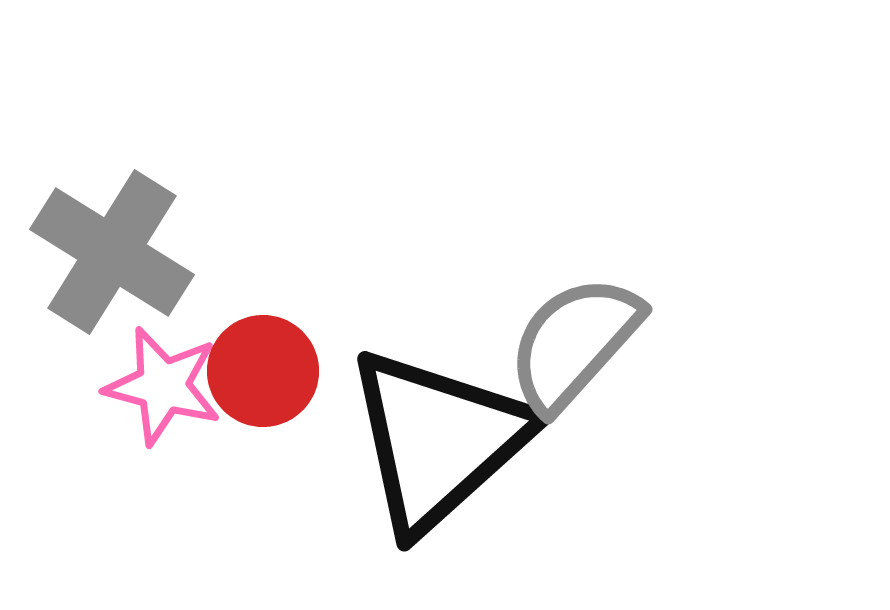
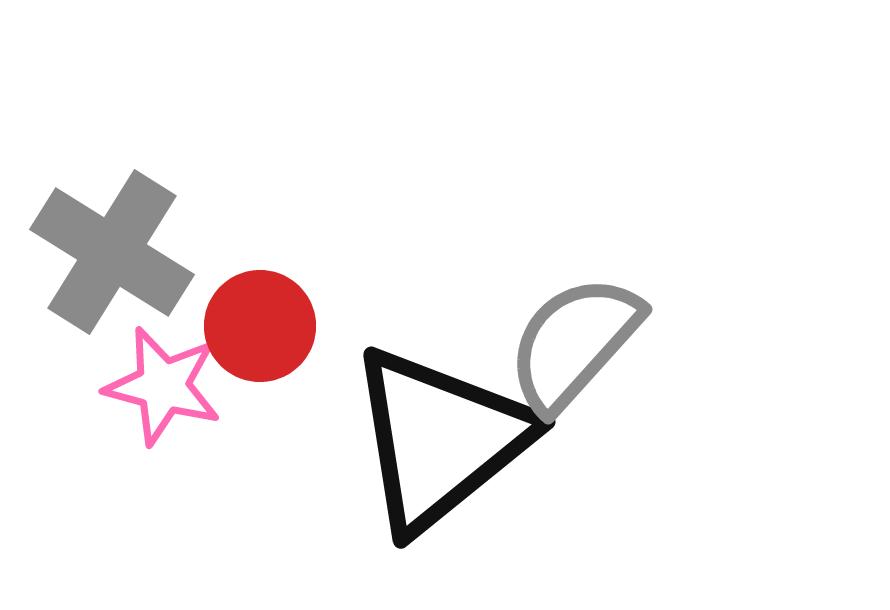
red circle: moved 3 px left, 45 px up
black triangle: moved 2 px right, 1 px up; rotated 3 degrees clockwise
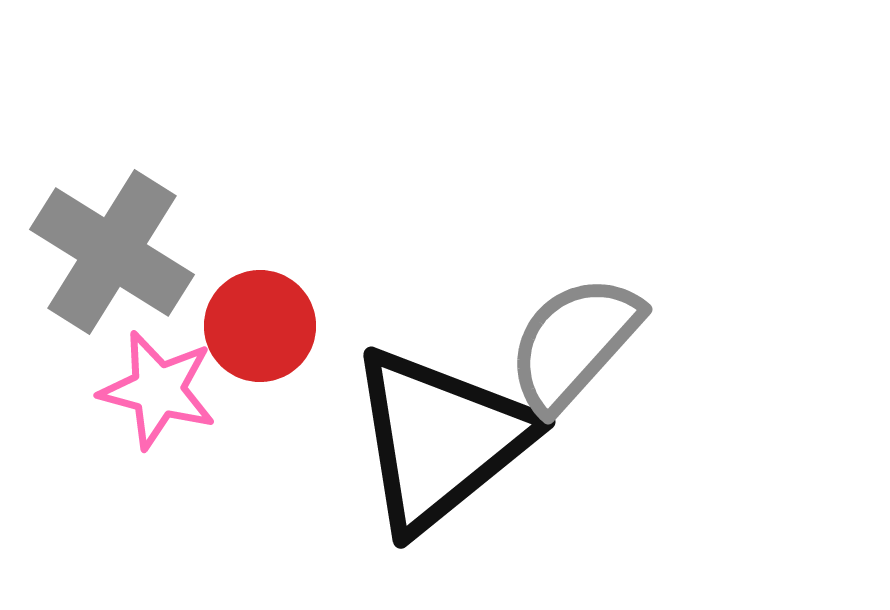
pink star: moved 5 px left, 4 px down
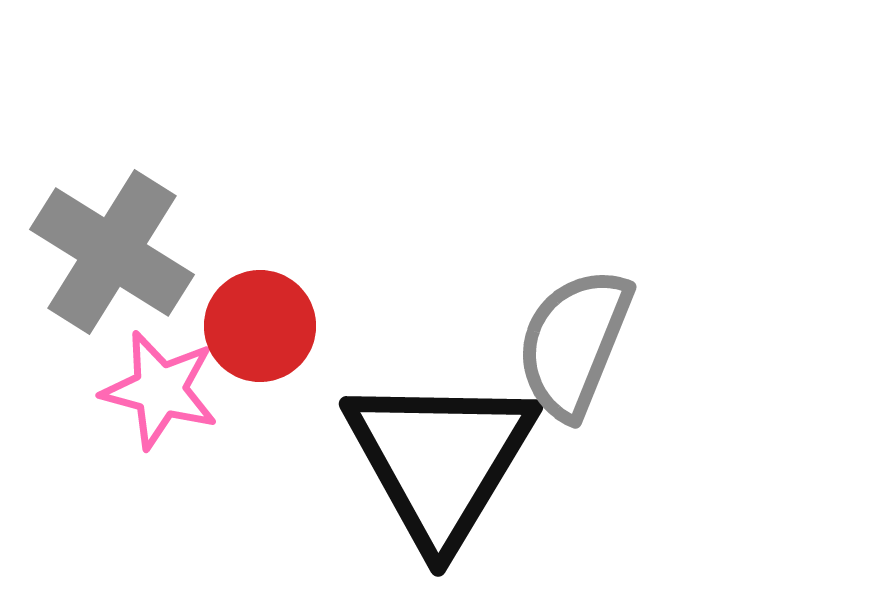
gray semicircle: rotated 20 degrees counterclockwise
pink star: moved 2 px right
black triangle: moved 21 px down; rotated 20 degrees counterclockwise
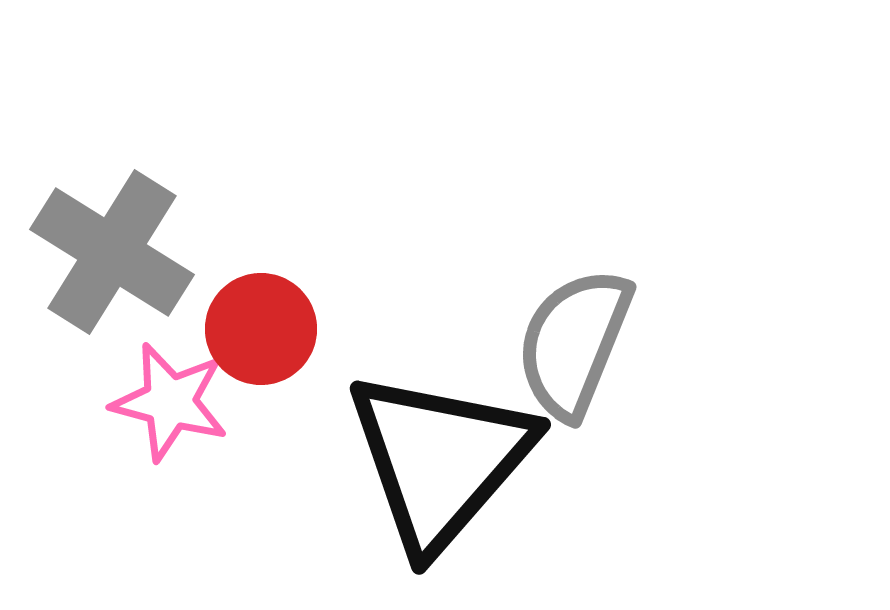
red circle: moved 1 px right, 3 px down
pink star: moved 10 px right, 12 px down
black triangle: rotated 10 degrees clockwise
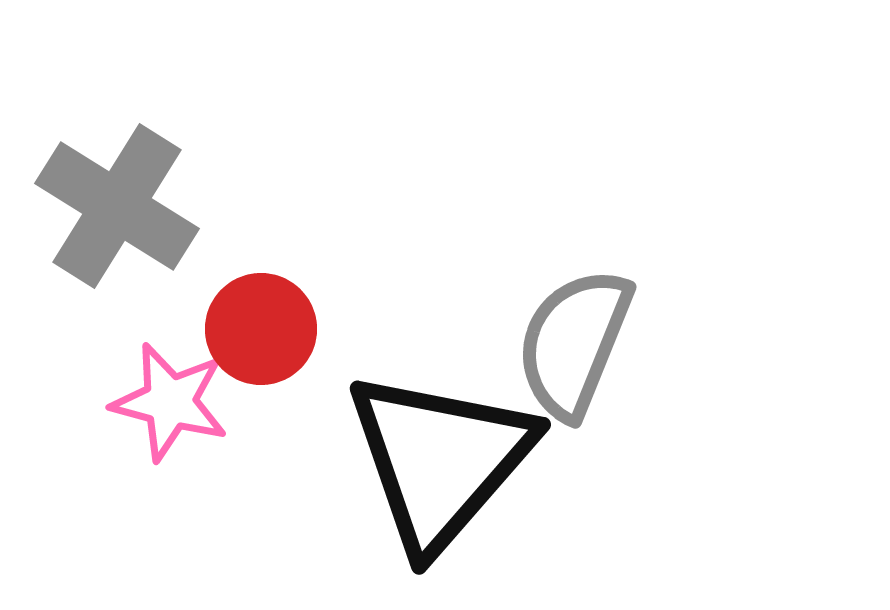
gray cross: moved 5 px right, 46 px up
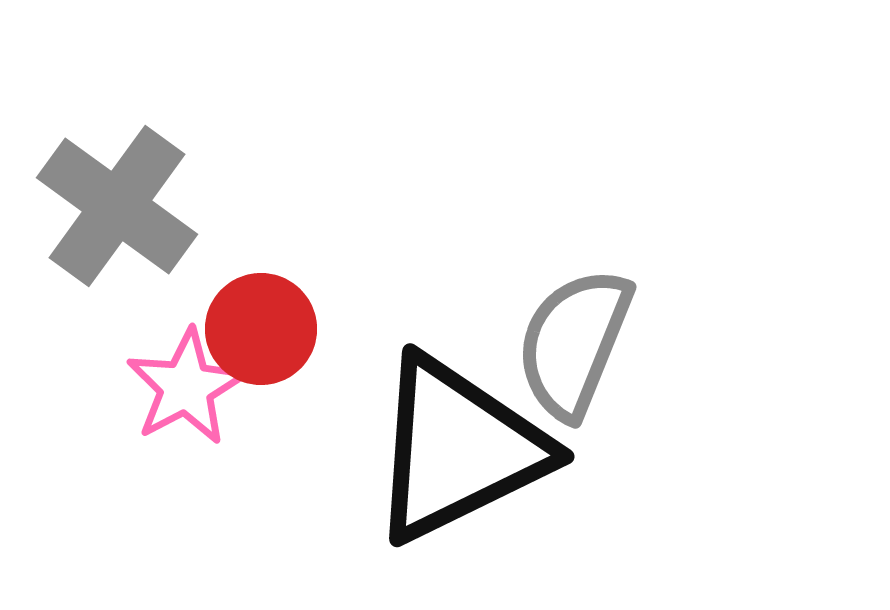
gray cross: rotated 4 degrees clockwise
pink star: moved 16 px right, 15 px up; rotated 29 degrees clockwise
black triangle: moved 18 px right, 11 px up; rotated 23 degrees clockwise
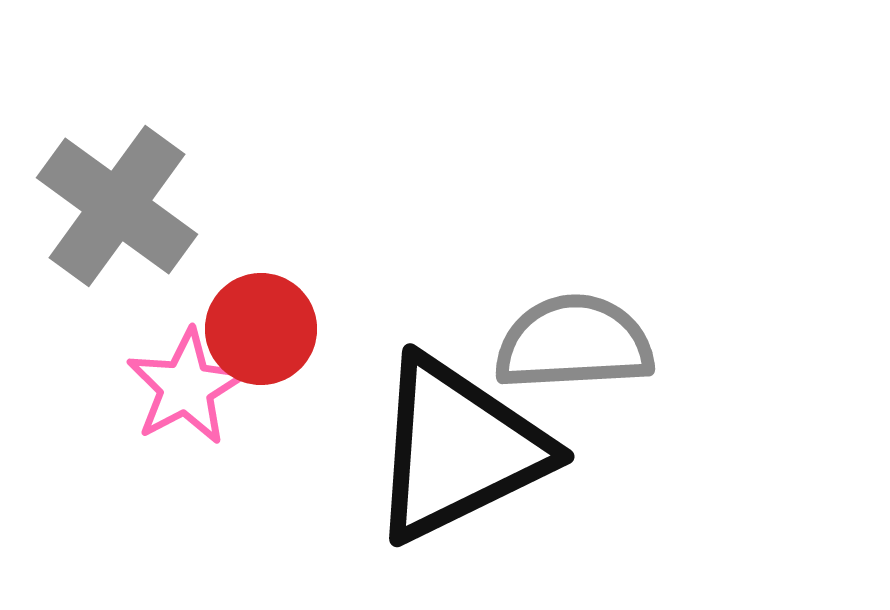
gray semicircle: rotated 65 degrees clockwise
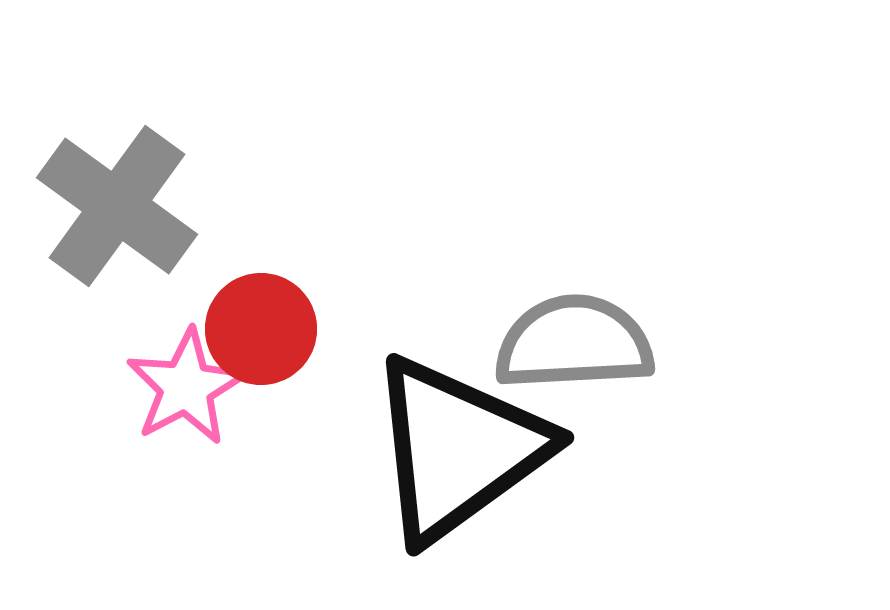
black triangle: rotated 10 degrees counterclockwise
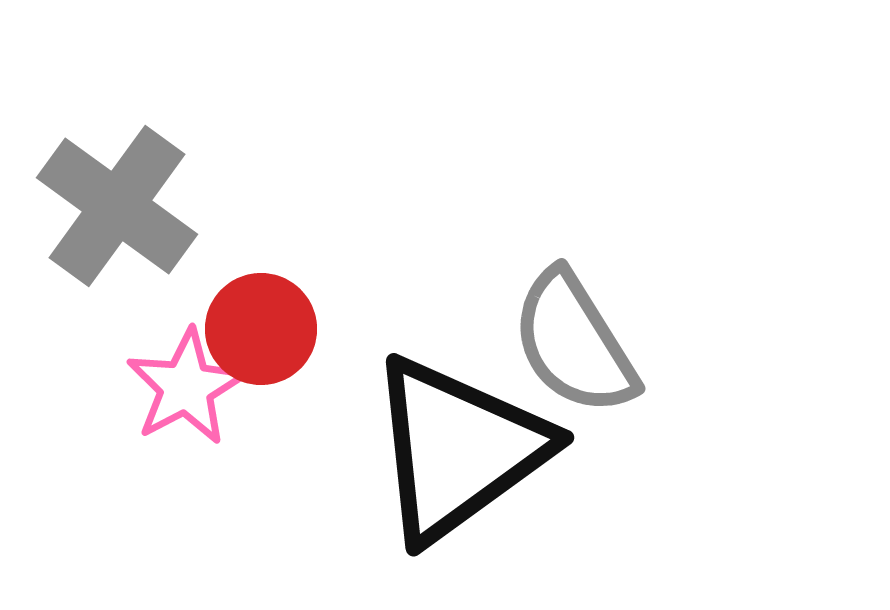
gray semicircle: rotated 119 degrees counterclockwise
